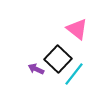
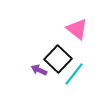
purple arrow: moved 3 px right, 1 px down
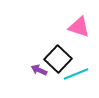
pink triangle: moved 2 px right, 2 px up; rotated 20 degrees counterclockwise
cyan line: moved 2 px right; rotated 30 degrees clockwise
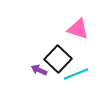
pink triangle: moved 1 px left, 2 px down
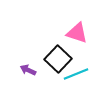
pink triangle: moved 1 px left, 4 px down
purple arrow: moved 11 px left
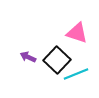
black square: moved 1 px left, 1 px down
purple arrow: moved 13 px up
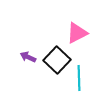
pink triangle: rotated 45 degrees counterclockwise
cyan line: moved 3 px right, 4 px down; rotated 70 degrees counterclockwise
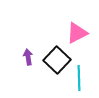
purple arrow: rotated 56 degrees clockwise
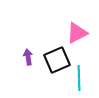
black square: rotated 24 degrees clockwise
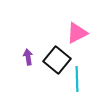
black square: rotated 28 degrees counterclockwise
cyan line: moved 2 px left, 1 px down
